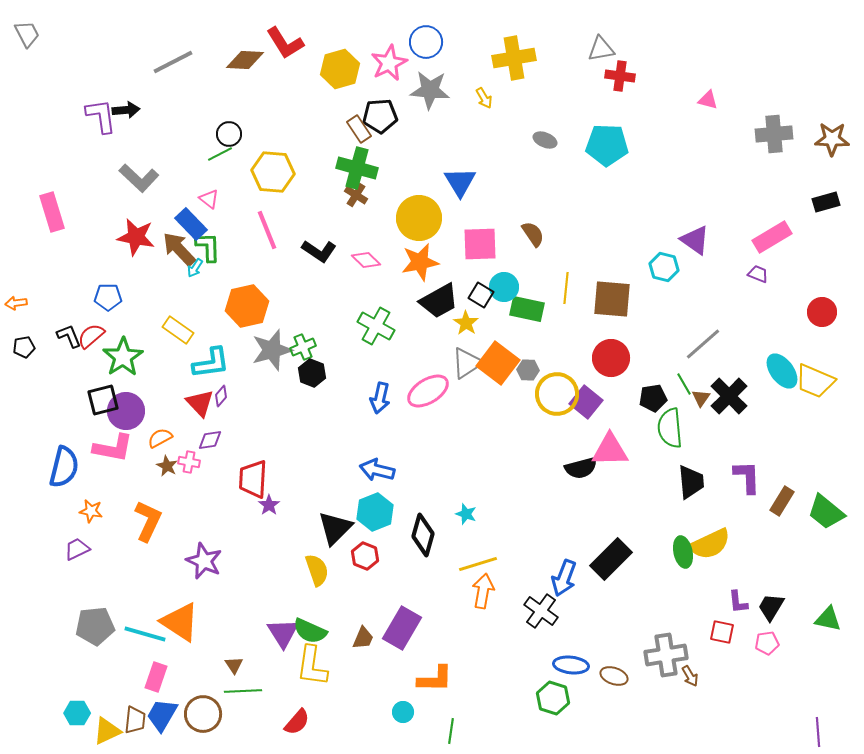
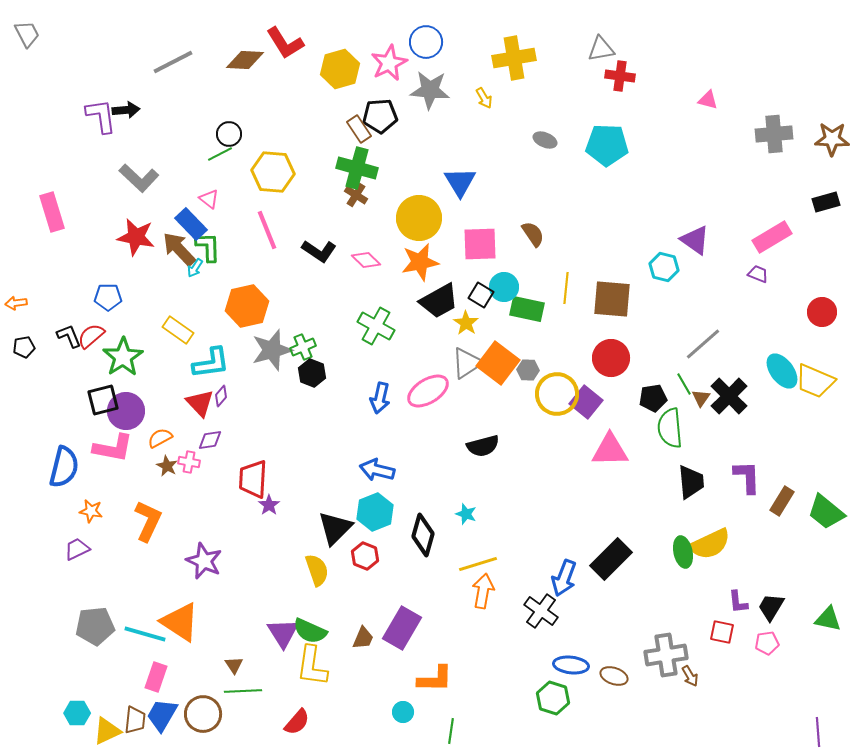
black semicircle at (581, 468): moved 98 px left, 22 px up
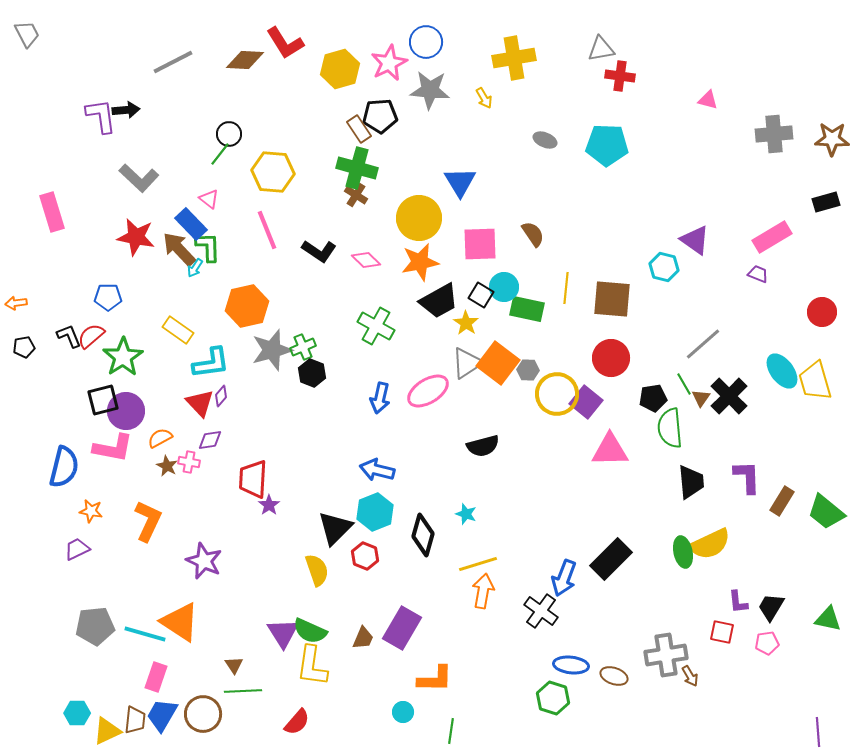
green line at (220, 154): rotated 25 degrees counterclockwise
yellow trapezoid at (815, 381): rotated 51 degrees clockwise
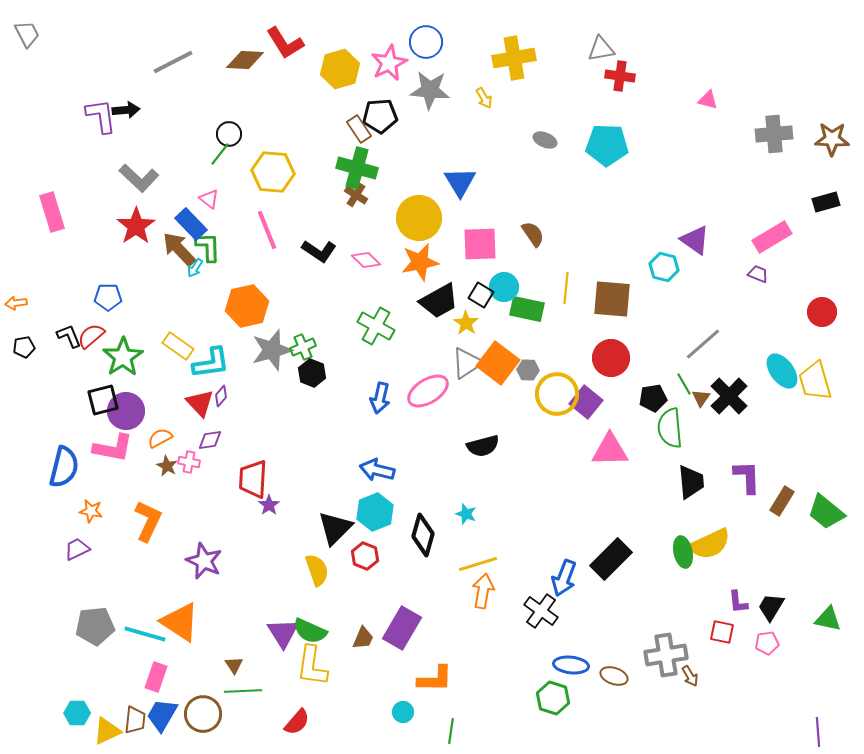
red star at (136, 237): moved 11 px up; rotated 27 degrees clockwise
yellow rectangle at (178, 330): moved 16 px down
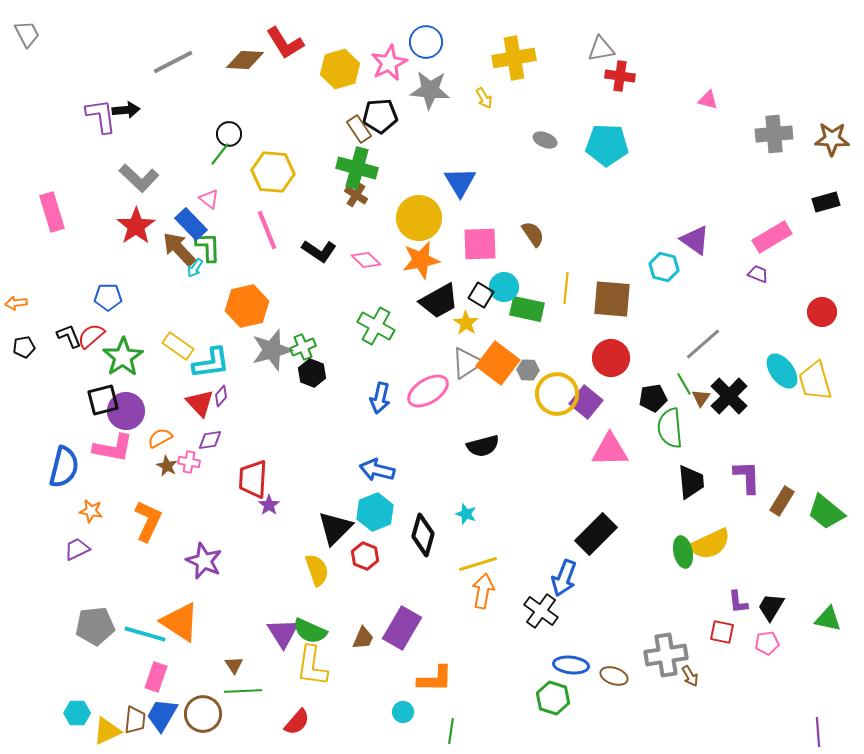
orange star at (420, 262): moved 1 px right, 2 px up
black rectangle at (611, 559): moved 15 px left, 25 px up
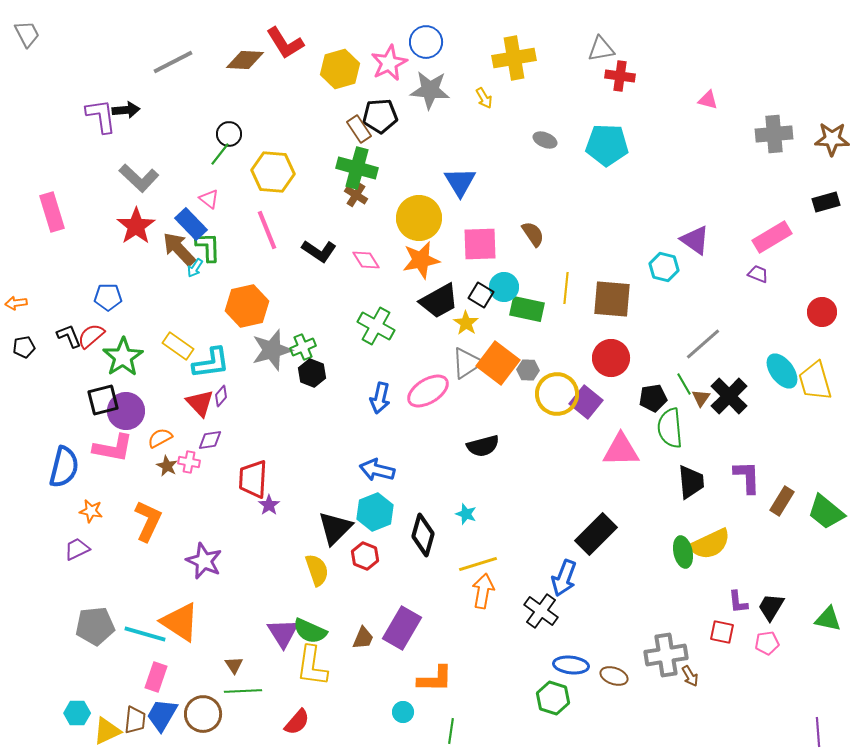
pink diamond at (366, 260): rotated 12 degrees clockwise
pink triangle at (610, 450): moved 11 px right
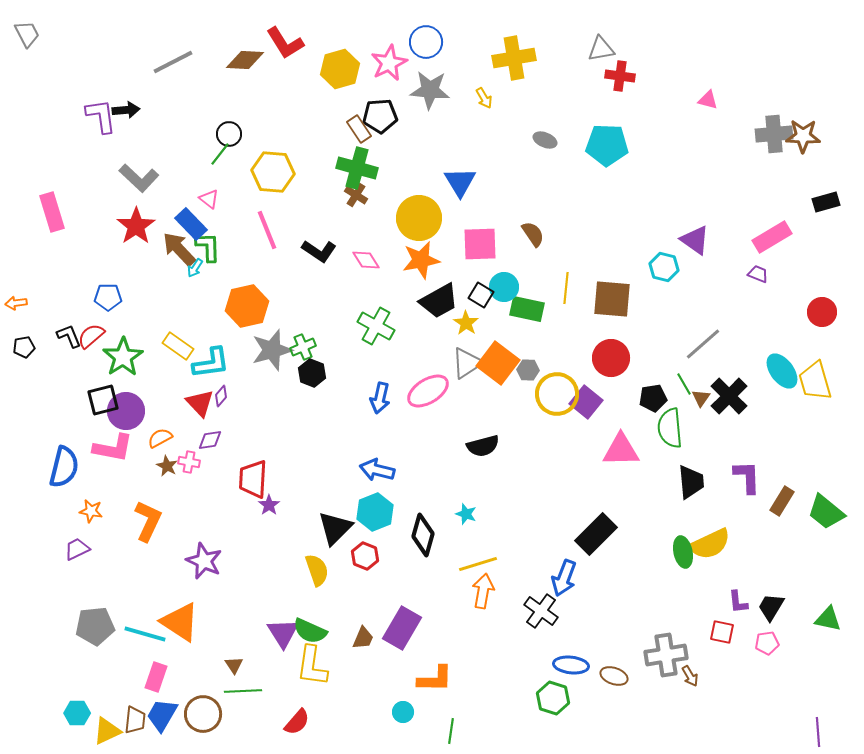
brown star at (832, 139): moved 29 px left, 3 px up
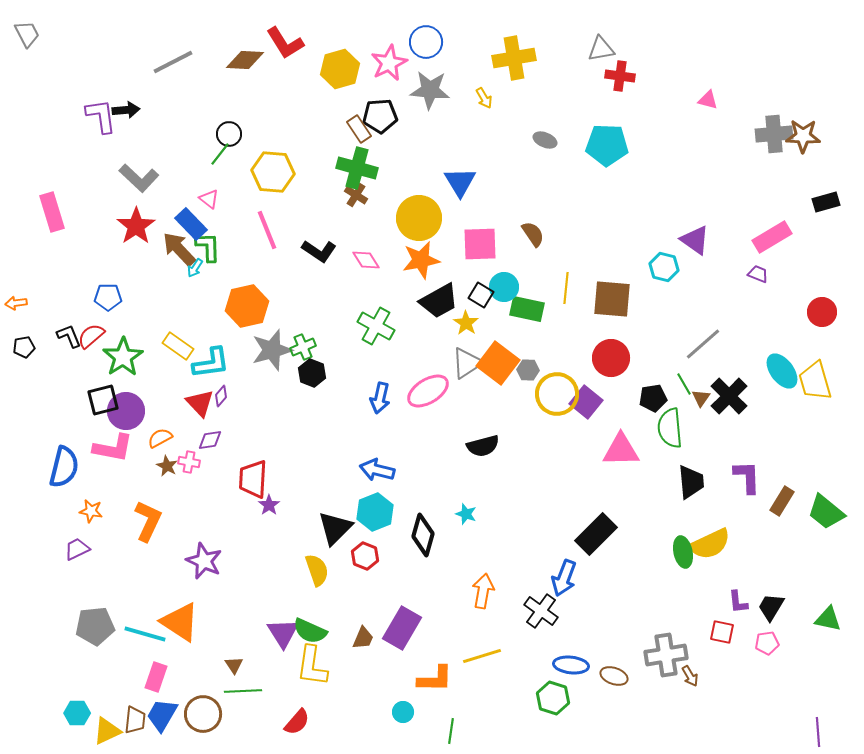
yellow line at (478, 564): moved 4 px right, 92 px down
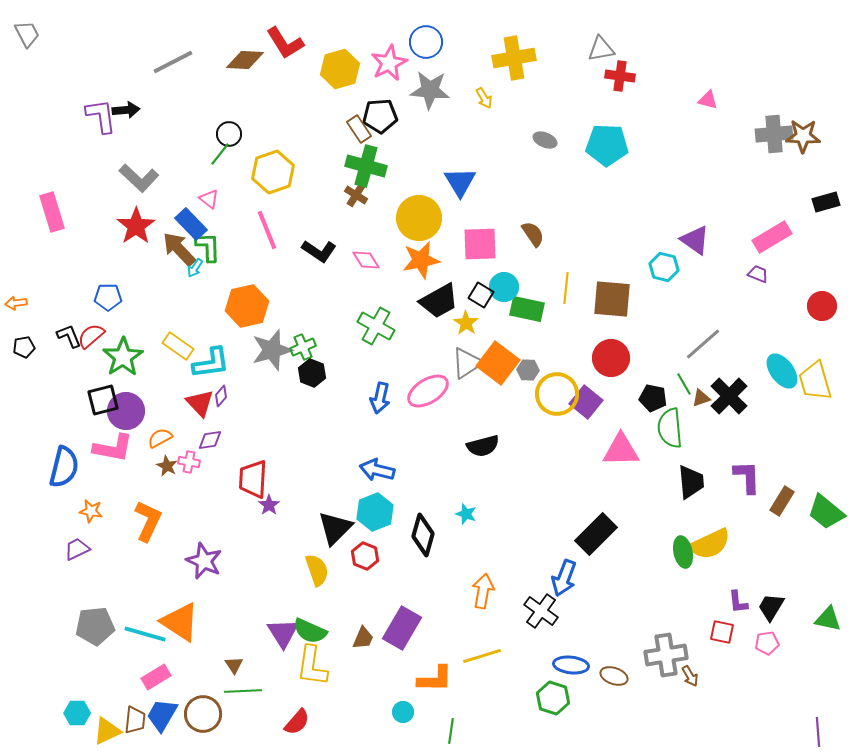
green cross at (357, 168): moved 9 px right, 2 px up
yellow hexagon at (273, 172): rotated 24 degrees counterclockwise
red circle at (822, 312): moved 6 px up
black pentagon at (653, 398): rotated 20 degrees clockwise
brown triangle at (701, 398): rotated 36 degrees clockwise
pink rectangle at (156, 677): rotated 40 degrees clockwise
